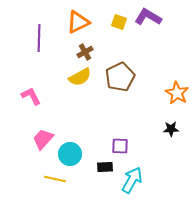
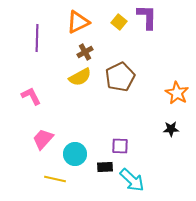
purple L-shape: moved 1 px left; rotated 60 degrees clockwise
yellow square: rotated 21 degrees clockwise
purple line: moved 2 px left
cyan circle: moved 5 px right
cyan arrow: rotated 104 degrees clockwise
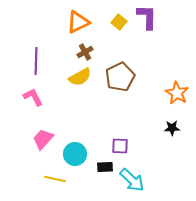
purple line: moved 1 px left, 23 px down
pink L-shape: moved 2 px right, 1 px down
black star: moved 1 px right, 1 px up
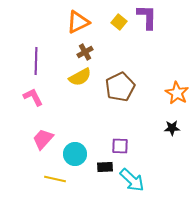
brown pentagon: moved 10 px down
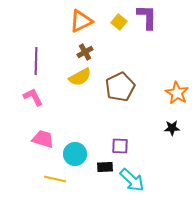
orange triangle: moved 3 px right, 1 px up
pink trapezoid: rotated 65 degrees clockwise
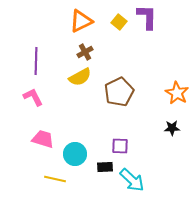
brown pentagon: moved 1 px left, 5 px down
